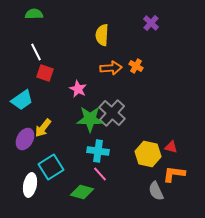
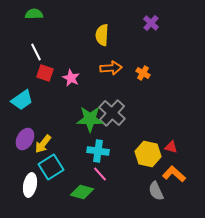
orange cross: moved 7 px right, 7 px down
pink star: moved 7 px left, 11 px up
yellow arrow: moved 16 px down
orange L-shape: rotated 35 degrees clockwise
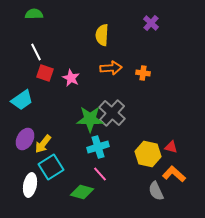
orange cross: rotated 24 degrees counterclockwise
cyan cross: moved 4 px up; rotated 25 degrees counterclockwise
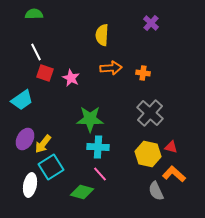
gray cross: moved 38 px right
cyan cross: rotated 20 degrees clockwise
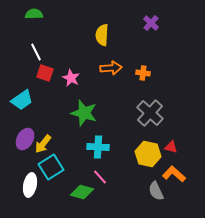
green star: moved 6 px left, 6 px up; rotated 16 degrees clockwise
pink line: moved 3 px down
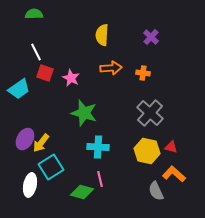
purple cross: moved 14 px down
cyan trapezoid: moved 3 px left, 11 px up
yellow arrow: moved 2 px left, 1 px up
yellow hexagon: moved 1 px left, 3 px up
pink line: moved 2 px down; rotated 28 degrees clockwise
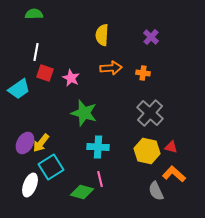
white line: rotated 36 degrees clockwise
purple ellipse: moved 4 px down
white ellipse: rotated 10 degrees clockwise
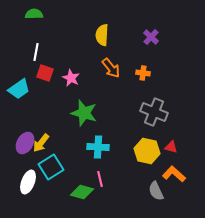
orange arrow: rotated 55 degrees clockwise
gray cross: moved 4 px right, 1 px up; rotated 20 degrees counterclockwise
white ellipse: moved 2 px left, 3 px up
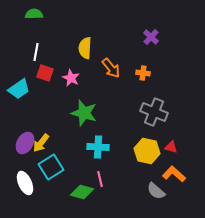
yellow semicircle: moved 17 px left, 13 px down
white ellipse: moved 3 px left, 1 px down; rotated 45 degrees counterclockwise
gray semicircle: rotated 24 degrees counterclockwise
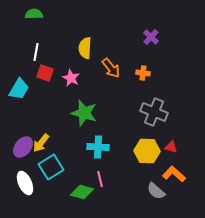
cyan trapezoid: rotated 25 degrees counterclockwise
purple ellipse: moved 2 px left, 4 px down; rotated 10 degrees clockwise
yellow hexagon: rotated 10 degrees counterclockwise
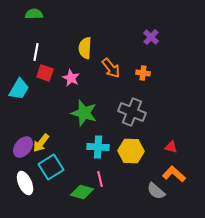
gray cross: moved 22 px left
yellow hexagon: moved 16 px left
